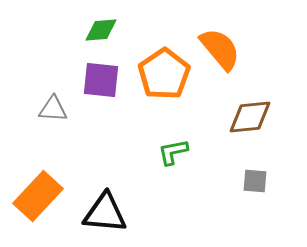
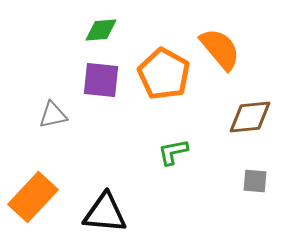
orange pentagon: rotated 9 degrees counterclockwise
gray triangle: moved 6 px down; rotated 16 degrees counterclockwise
orange rectangle: moved 5 px left, 1 px down
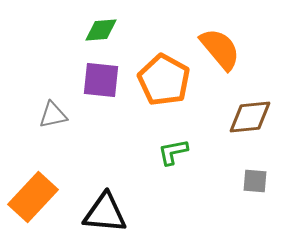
orange pentagon: moved 6 px down
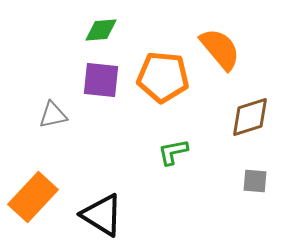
orange pentagon: moved 1 px left, 3 px up; rotated 24 degrees counterclockwise
brown diamond: rotated 12 degrees counterclockwise
black triangle: moved 3 px left, 2 px down; rotated 27 degrees clockwise
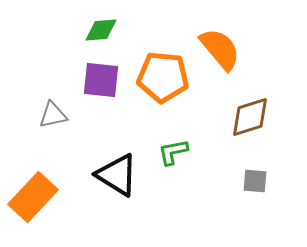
black triangle: moved 15 px right, 40 px up
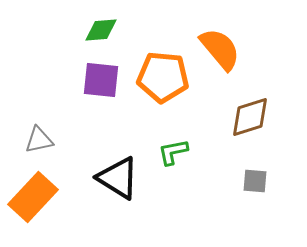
gray triangle: moved 14 px left, 25 px down
black triangle: moved 1 px right, 3 px down
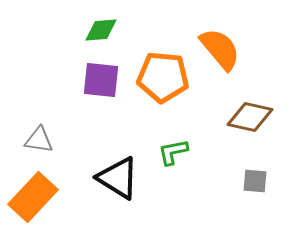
brown diamond: rotated 30 degrees clockwise
gray triangle: rotated 20 degrees clockwise
